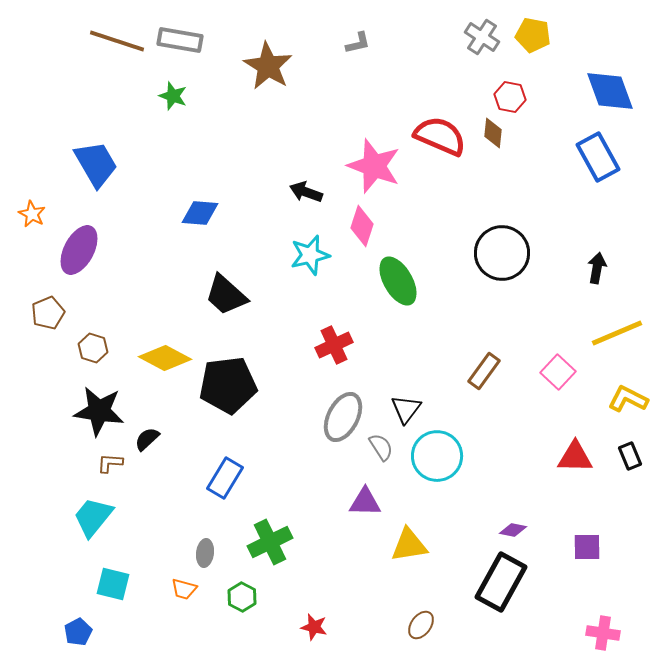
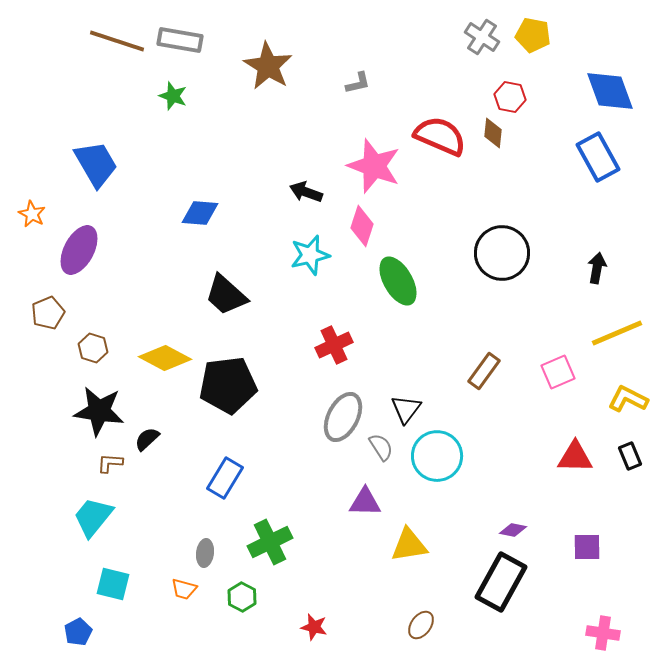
gray L-shape at (358, 43): moved 40 px down
pink square at (558, 372): rotated 24 degrees clockwise
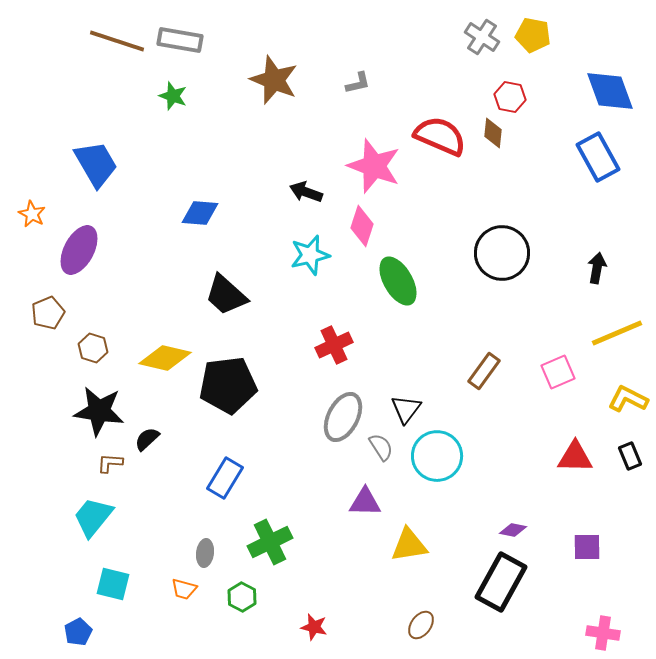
brown star at (268, 66): moved 6 px right, 14 px down; rotated 9 degrees counterclockwise
yellow diamond at (165, 358): rotated 15 degrees counterclockwise
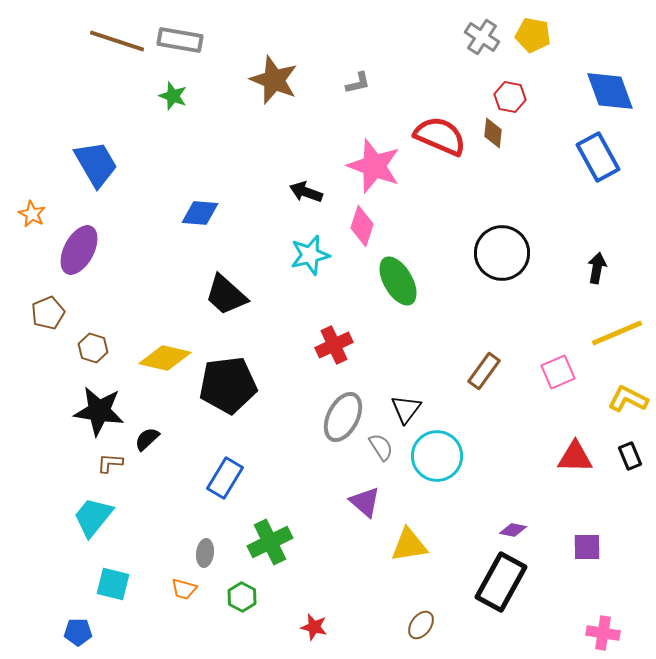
purple triangle at (365, 502): rotated 40 degrees clockwise
blue pentagon at (78, 632): rotated 28 degrees clockwise
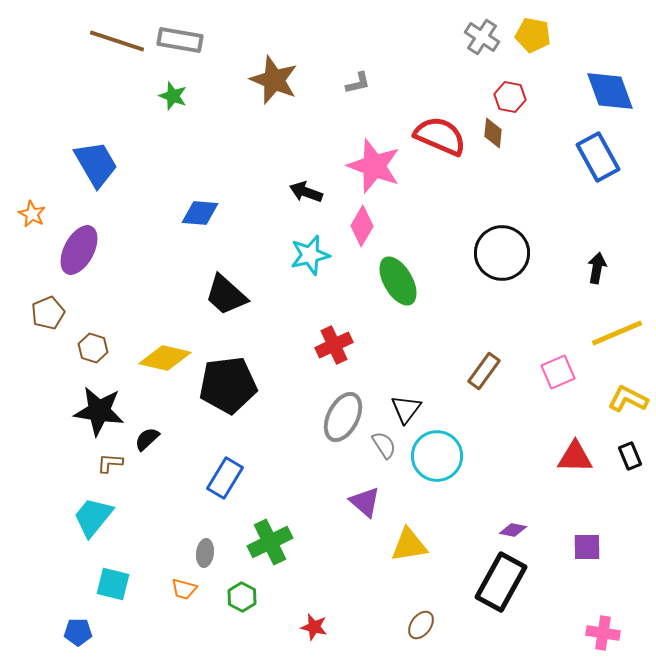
pink diamond at (362, 226): rotated 12 degrees clockwise
gray semicircle at (381, 447): moved 3 px right, 2 px up
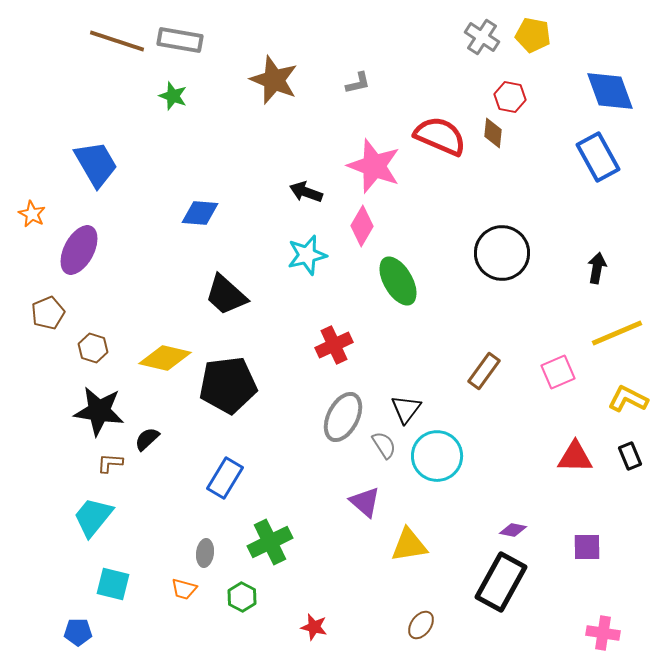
cyan star at (310, 255): moved 3 px left
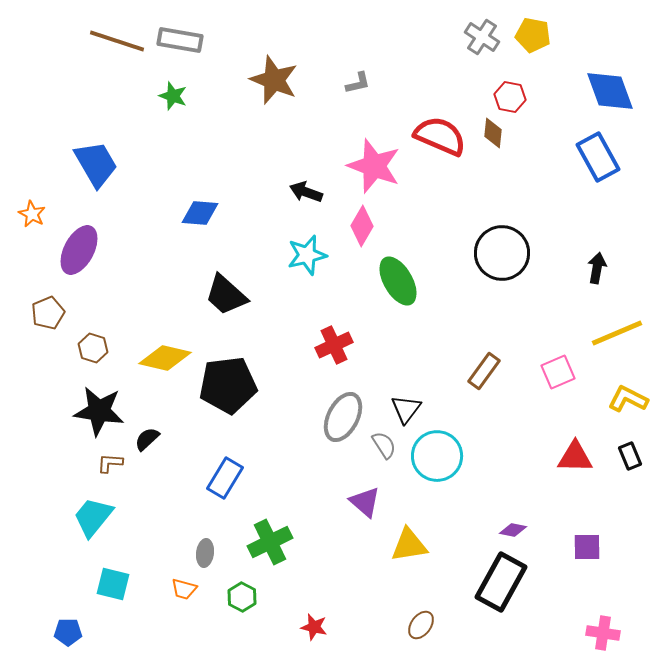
blue pentagon at (78, 632): moved 10 px left
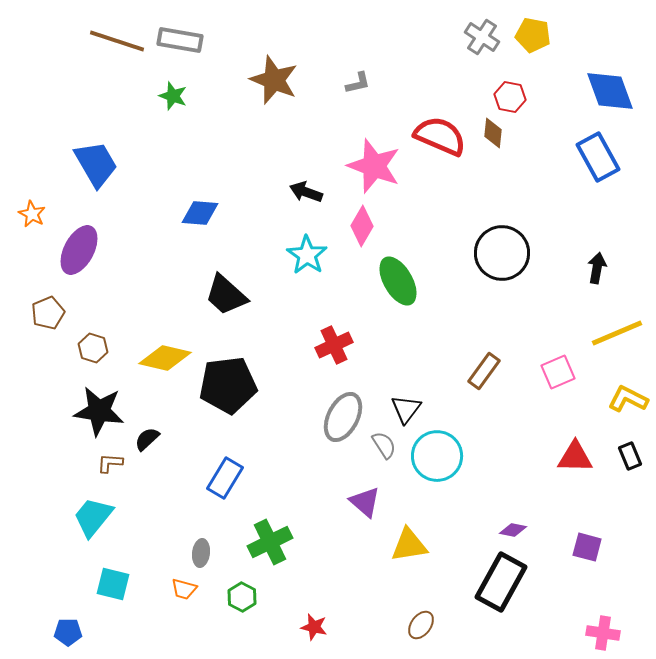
cyan star at (307, 255): rotated 24 degrees counterclockwise
purple square at (587, 547): rotated 16 degrees clockwise
gray ellipse at (205, 553): moved 4 px left
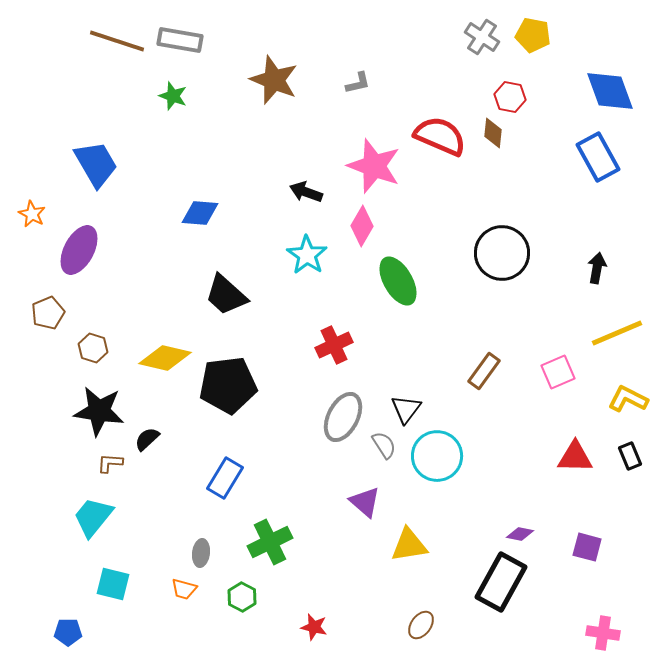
purple diamond at (513, 530): moved 7 px right, 4 px down
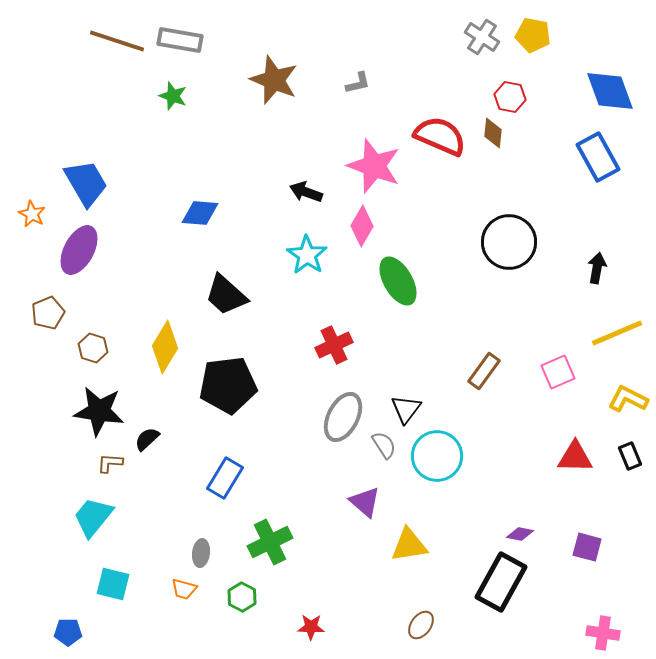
blue trapezoid at (96, 164): moved 10 px left, 19 px down
black circle at (502, 253): moved 7 px right, 11 px up
yellow diamond at (165, 358): moved 11 px up; rotated 72 degrees counterclockwise
red star at (314, 627): moved 3 px left; rotated 12 degrees counterclockwise
